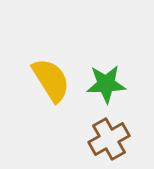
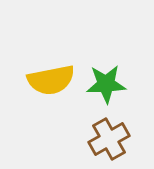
yellow semicircle: rotated 111 degrees clockwise
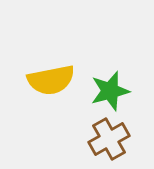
green star: moved 4 px right, 7 px down; rotated 12 degrees counterclockwise
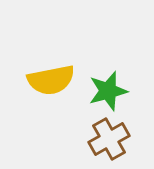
green star: moved 2 px left
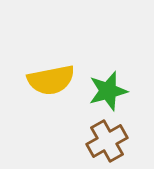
brown cross: moved 2 px left, 2 px down
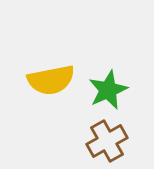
green star: moved 1 px up; rotated 9 degrees counterclockwise
